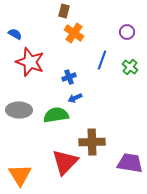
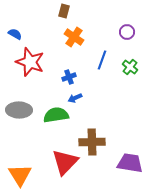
orange cross: moved 4 px down
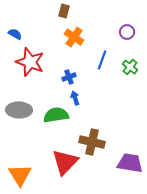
blue arrow: rotated 96 degrees clockwise
brown cross: rotated 15 degrees clockwise
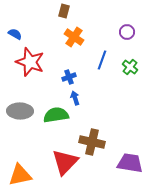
gray ellipse: moved 1 px right, 1 px down
orange triangle: rotated 50 degrees clockwise
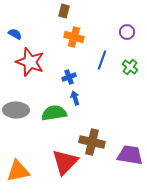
orange cross: rotated 18 degrees counterclockwise
gray ellipse: moved 4 px left, 1 px up
green semicircle: moved 2 px left, 2 px up
purple trapezoid: moved 8 px up
orange triangle: moved 2 px left, 4 px up
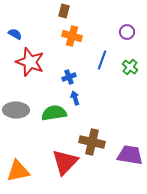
orange cross: moved 2 px left, 1 px up
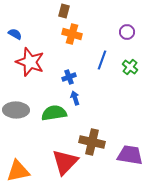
orange cross: moved 2 px up
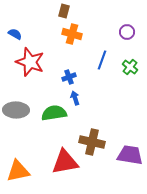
red triangle: rotated 36 degrees clockwise
